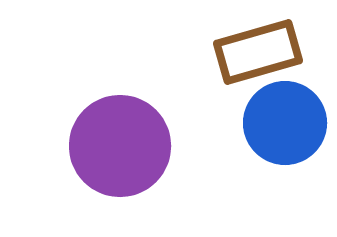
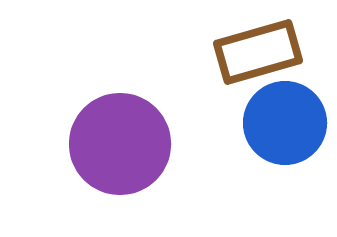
purple circle: moved 2 px up
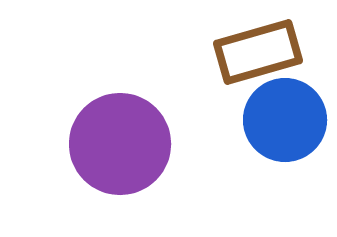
blue circle: moved 3 px up
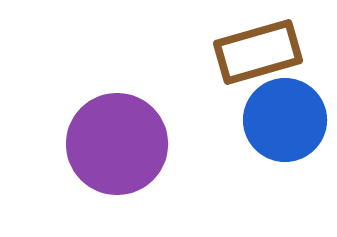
purple circle: moved 3 px left
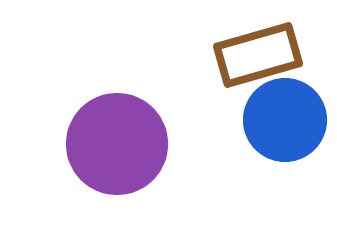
brown rectangle: moved 3 px down
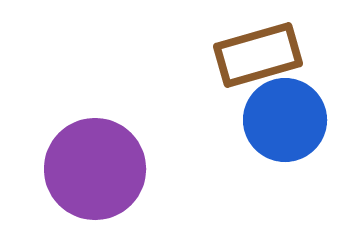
purple circle: moved 22 px left, 25 px down
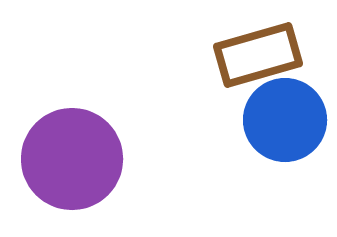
purple circle: moved 23 px left, 10 px up
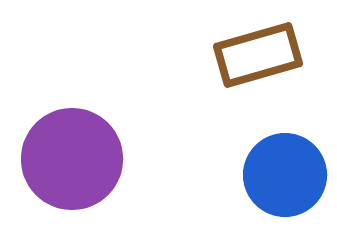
blue circle: moved 55 px down
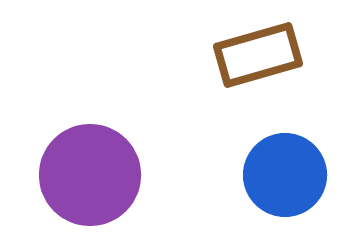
purple circle: moved 18 px right, 16 px down
